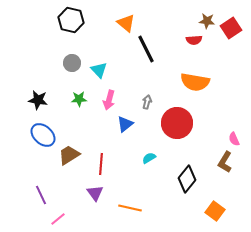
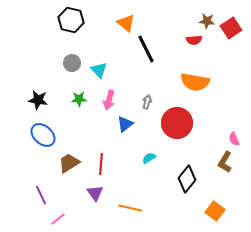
brown trapezoid: moved 8 px down
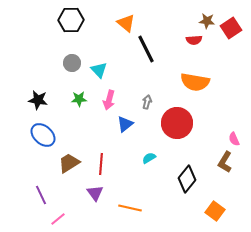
black hexagon: rotated 15 degrees counterclockwise
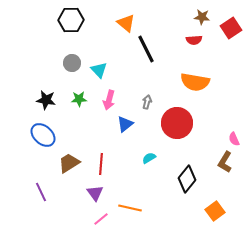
brown star: moved 5 px left, 4 px up
black star: moved 8 px right
purple line: moved 3 px up
orange square: rotated 18 degrees clockwise
pink line: moved 43 px right
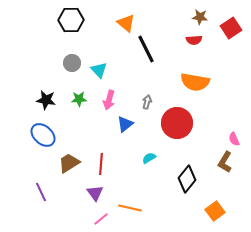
brown star: moved 2 px left
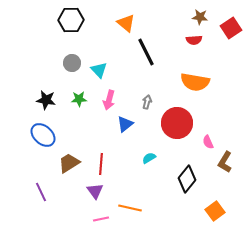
black line: moved 3 px down
pink semicircle: moved 26 px left, 3 px down
purple triangle: moved 2 px up
pink line: rotated 28 degrees clockwise
